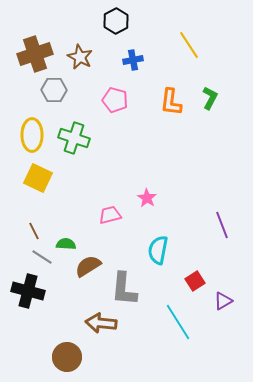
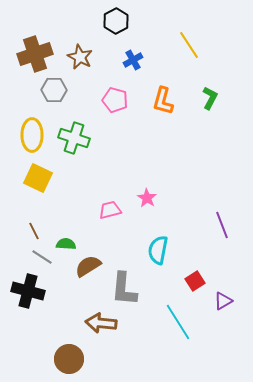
blue cross: rotated 18 degrees counterclockwise
orange L-shape: moved 8 px left, 1 px up; rotated 8 degrees clockwise
pink trapezoid: moved 5 px up
brown circle: moved 2 px right, 2 px down
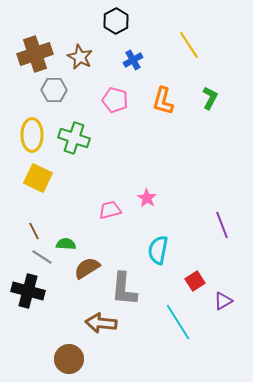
brown semicircle: moved 1 px left, 2 px down
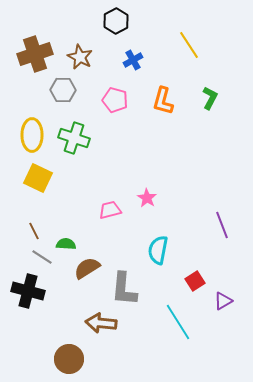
gray hexagon: moved 9 px right
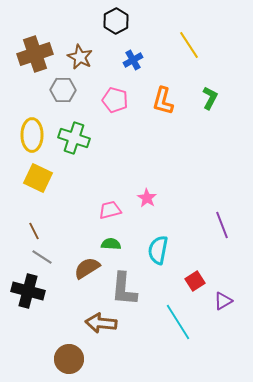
green semicircle: moved 45 px right
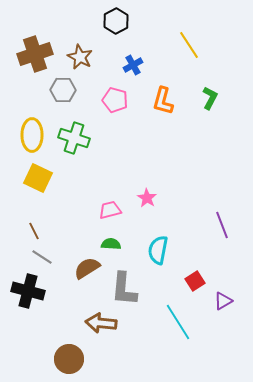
blue cross: moved 5 px down
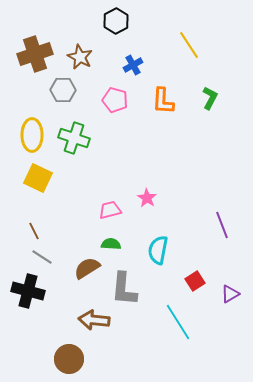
orange L-shape: rotated 12 degrees counterclockwise
purple triangle: moved 7 px right, 7 px up
brown arrow: moved 7 px left, 3 px up
